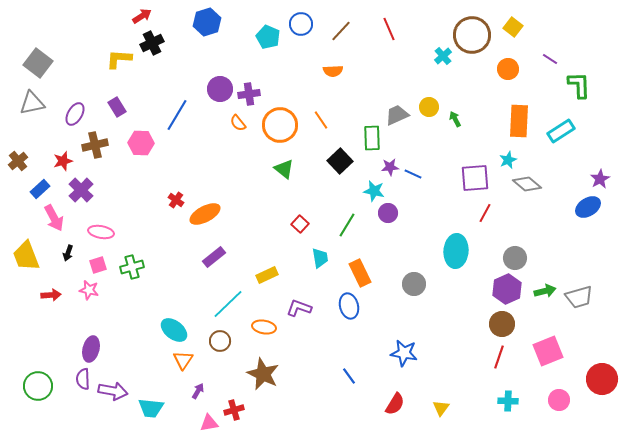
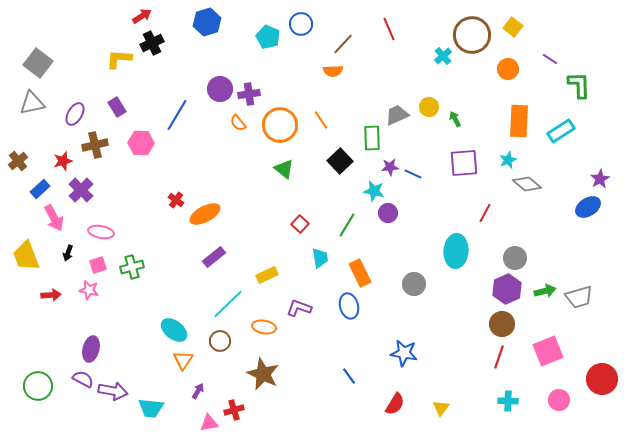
brown line at (341, 31): moved 2 px right, 13 px down
purple square at (475, 178): moved 11 px left, 15 px up
purple semicircle at (83, 379): rotated 120 degrees clockwise
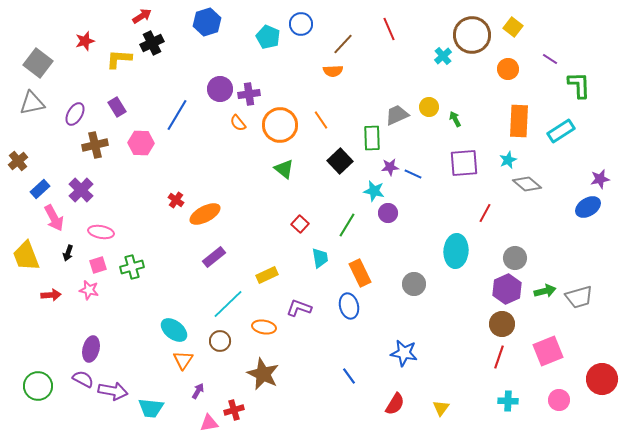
red star at (63, 161): moved 22 px right, 120 px up
purple star at (600, 179): rotated 18 degrees clockwise
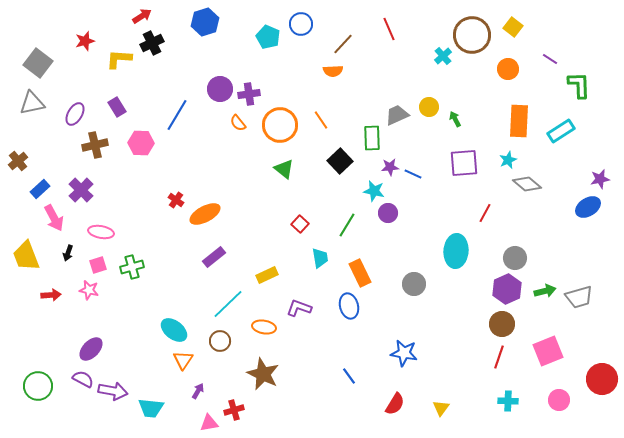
blue hexagon at (207, 22): moved 2 px left
purple ellipse at (91, 349): rotated 30 degrees clockwise
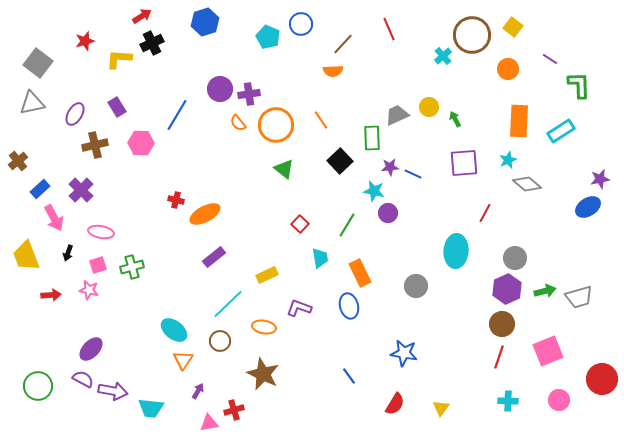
orange circle at (280, 125): moved 4 px left
red cross at (176, 200): rotated 21 degrees counterclockwise
gray circle at (414, 284): moved 2 px right, 2 px down
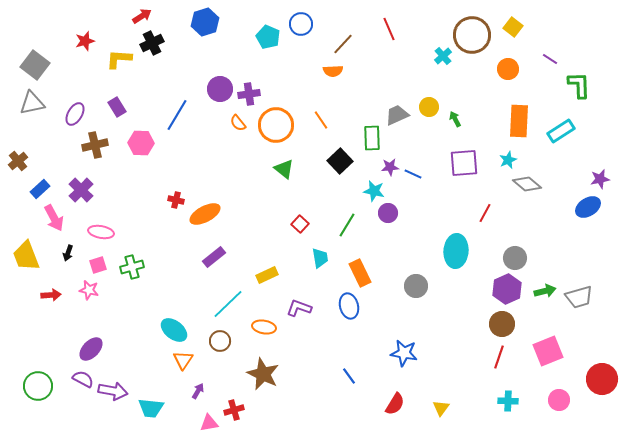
gray square at (38, 63): moved 3 px left, 2 px down
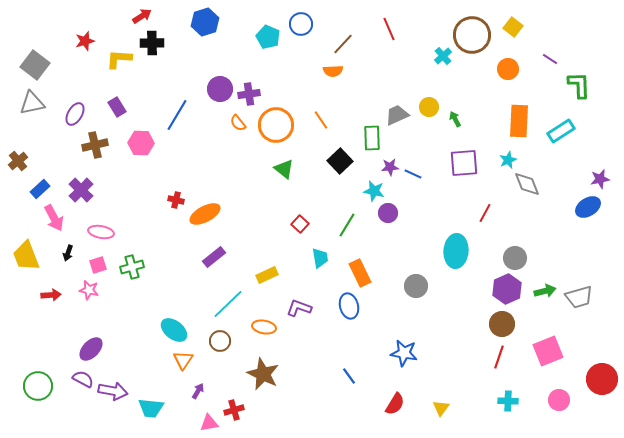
black cross at (152, 43): rotated 25 degrees clockwise
gray diamond at (527, 184): rotated 28 degrees clockwise
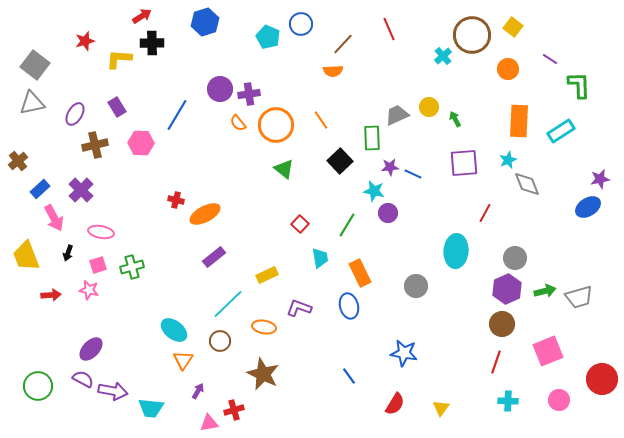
red line at (499, 357): moved 3 px left, 5 px down
